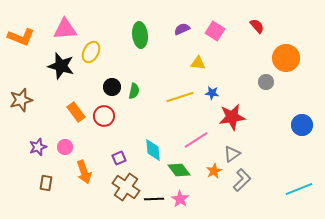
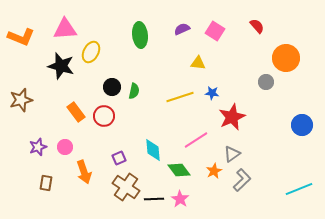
red star: rotated 16 degrees counterclockwise
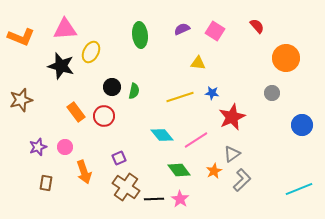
gray circle: moved 6 px right, 11 px down
cyan diamond: moved 9 px right, 15 px up; rotated 35 degrees counterclockwise
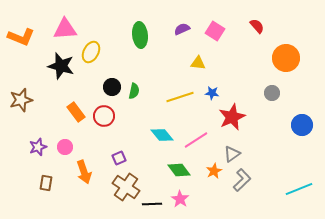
black line: moved 2 px left, 5 px down
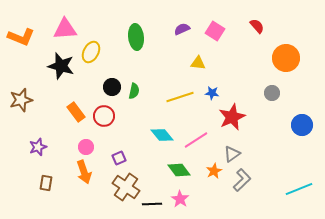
green ellipse: moved 4 px left, 2 px down
pink circle: moved 21 px right
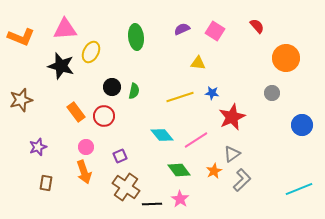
purple square: moved 1 px right, 2 px up
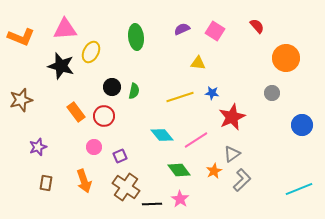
pink circle: moved 8 px right
orange arrow: moved 9 px down
